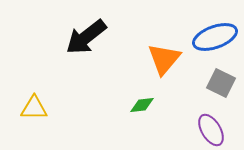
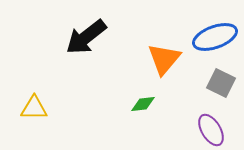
green diamond: moved 1 px right, 1 px up
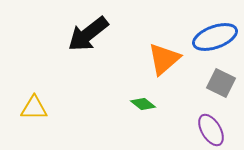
black arrow: moved 2 px right, 3 px up
orange triangle: rotated 9 degrees clockwise
green diamond: rotated 45 degrees clockwise
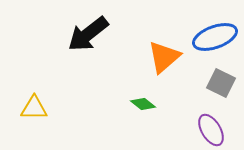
orange triangle: moved 2 px up
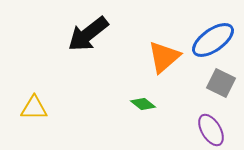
blue ellipse: moved 2 px left, 3 px down; rotated 15 degrees counterclockwise
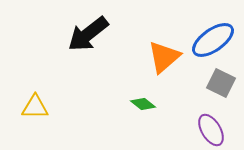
yellow triangle: moved 1 px right, 1 px up
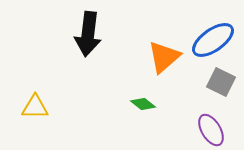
black arrow: rotated 45 degrees counterclockwise
gray square: moved 1 px up
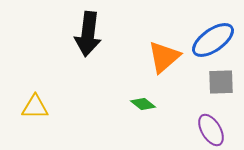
gray square: rotated 28 degrees counterclockwise
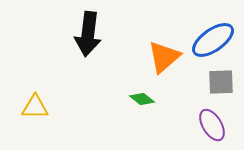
green diamond: moved 1 px left, 5 px up
purple ellipse: moved 1 px right, 5 px up
